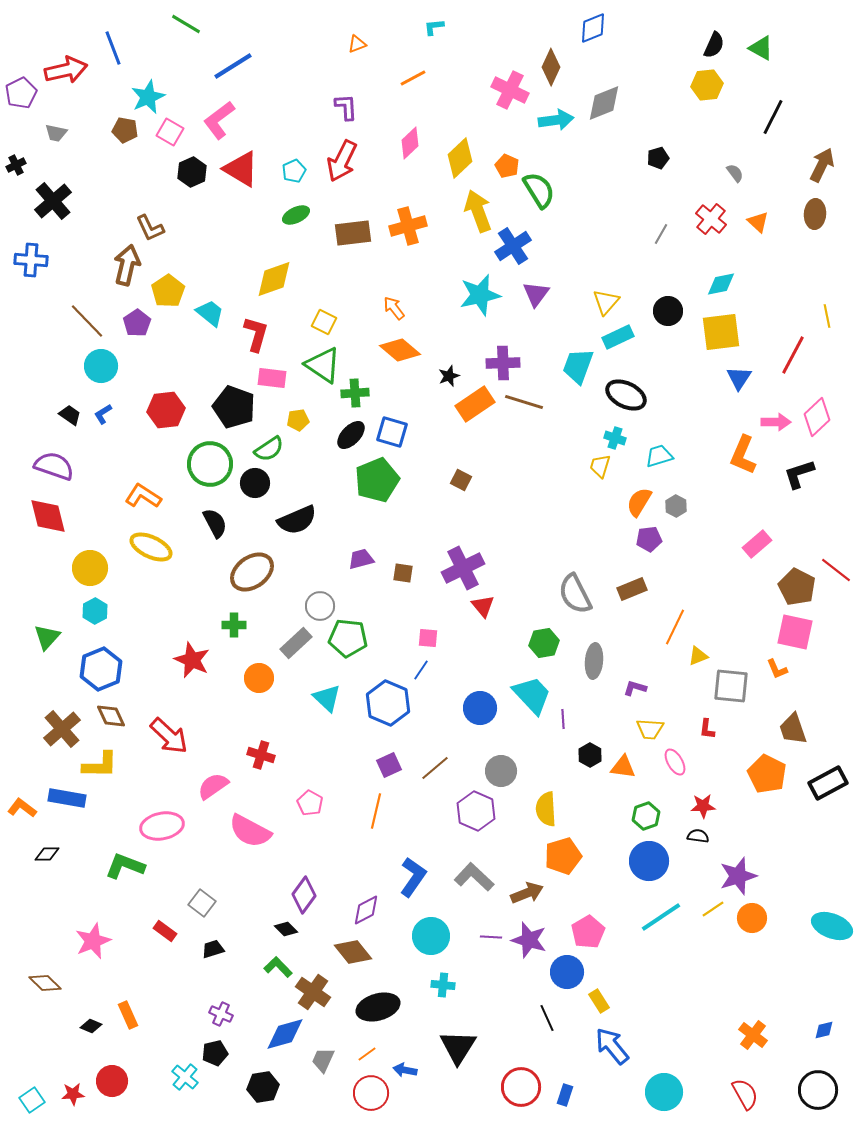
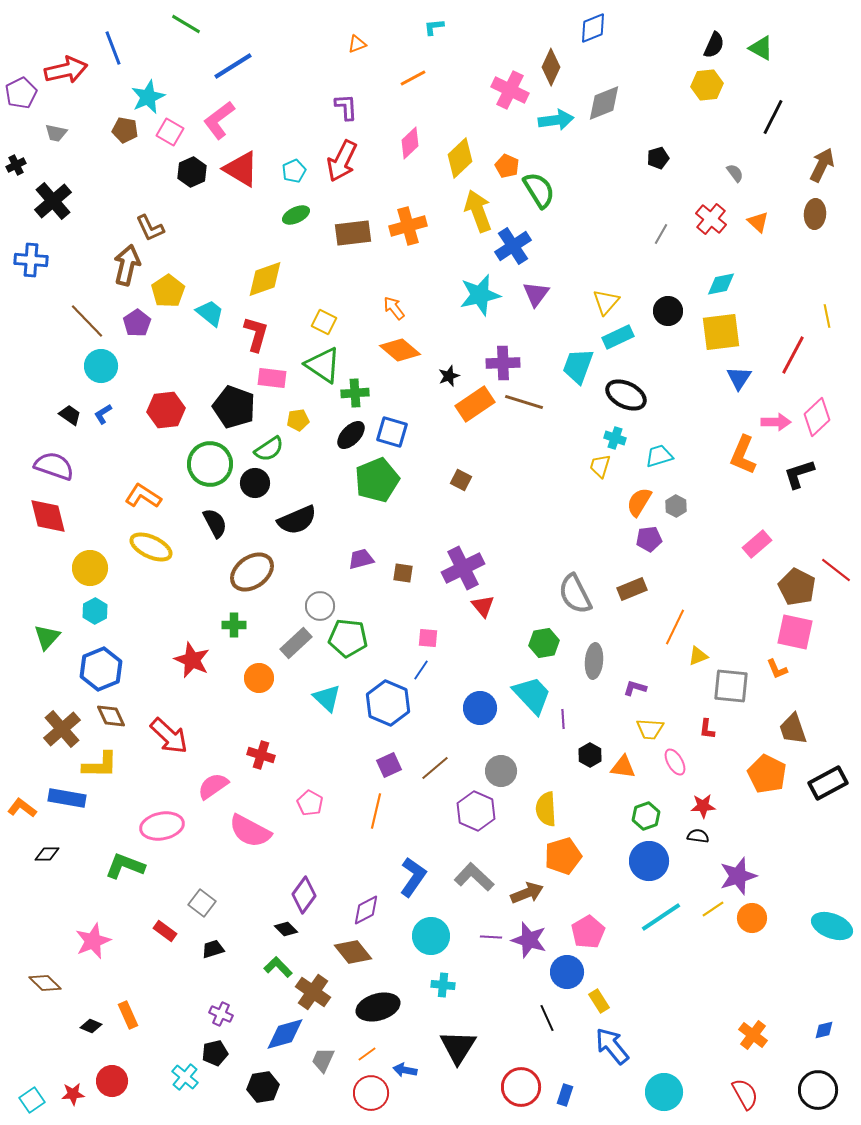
yellow diamond at (274, 279): moved 9 px left
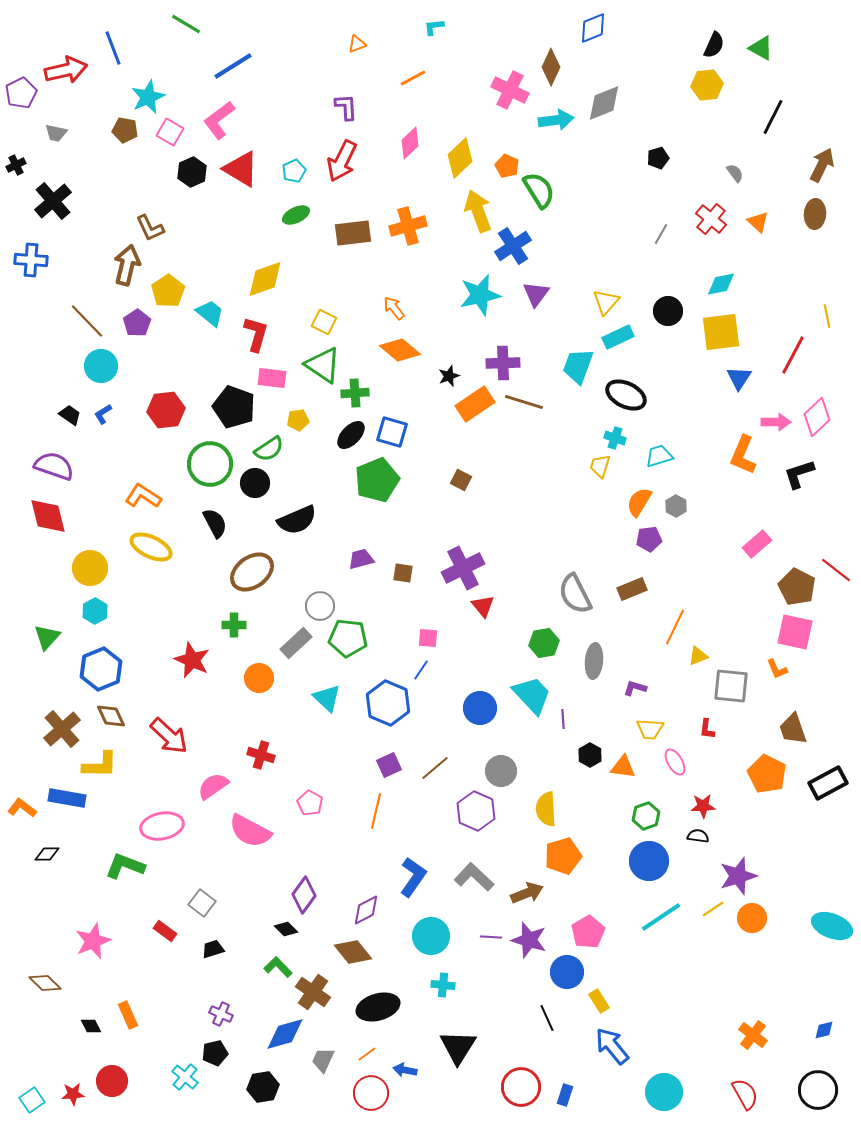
black diamond at (91, 1026): rotated 40 degrees clockwise
